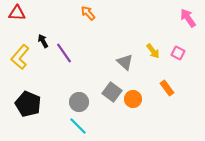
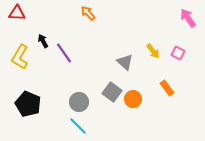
yellow L-shape: rotated 10 degrees counterclockwise
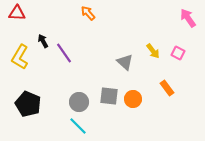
gray square: moved 3 px left, 4 px down; rotated 30 degrees counterclockwise
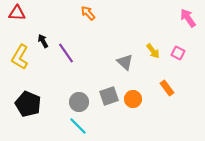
purple line: moved 2 px right
gray square: rotated 24 degrees counterclockwise
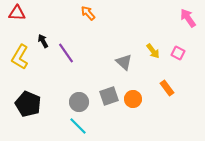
gray triangle: moved 1 px left
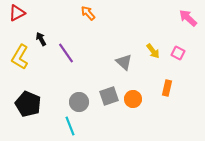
red triangle: rotated 30 degrees counterclockwise
pink arrow: rotated 12 degrees counterclockwise
black arrow: moved 2 px left, 2 px up
orange rectangle: rotated 49 degrees clockwise
cyan line: moved 8 px left; rotated 24 degrees clockwise
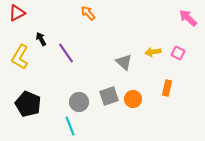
yellow arrow: moved 1 px down; rotated 119 degrees clockwise
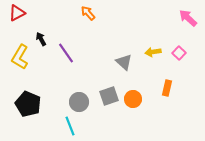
pink square: moved 1 px right; rotated 16 degrees clockwise
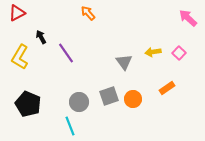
black arrow: moved 2 px up
gray triangle: rotated 12 degrees clockwise
orange rectangle: rotated 42 degrees clockwise
